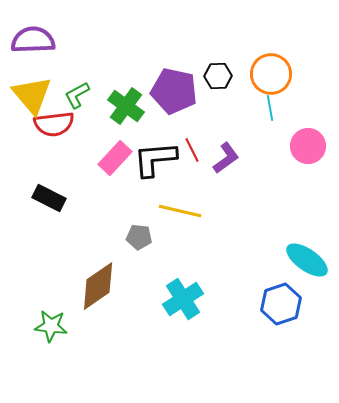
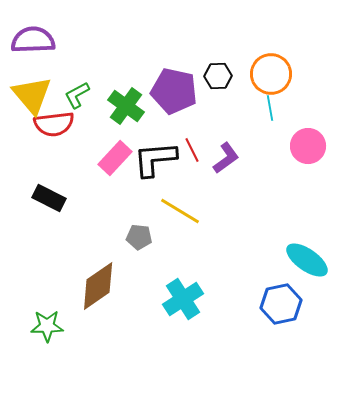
yellow line: rotated 18 degrees clockwise
blue hexagon: rotated 6 degrees clockwise
green star: moved 4 px left; rotated 8 degrees counterclockwise
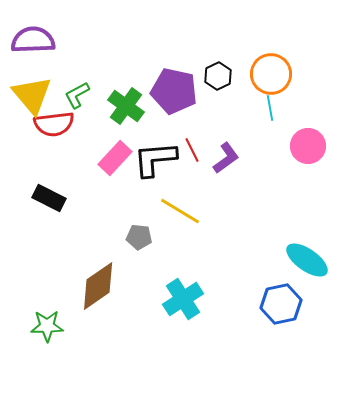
black hexagon: rotated 24 degrees counterclockwise
